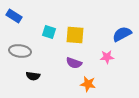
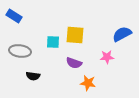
cyan square: moved 4 px right, 10 px down; rotated 16 degrees counterclockwise
orange star: moved 1 px up
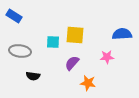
blue semicircle: rotated 24 degrees clockwise
purple semicircle: moved 2 px left; rotated 112 degrees clockwise
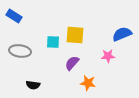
blue semicircle: rotated 18 degrees counterclockwise
pink star: moved 1 px right, 1 px up
black semicircle: moved 9 px down
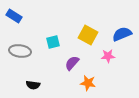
yellow square: moved 13 px right; rotated 24 degrees clockwise
cyan square: rotated 16 degrees counterclockwise
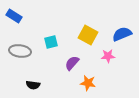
cyan square: moved 2 px left
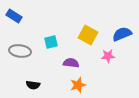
purple semicircle: moved 1 px left; rotated 56 degrees clockwise
orange star: moved 10 px left, 2 px down; rotated 28 degrees counterclockwise
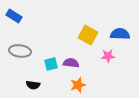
blue semicircle: moved 2 px left; rotated 24 degrees clockwise
cyan square: moved 22 px down
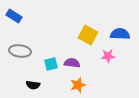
purple semicircle: moved 1 px right
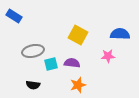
yellow square: moved 10 px left
gray ellipse: moved 13 px right; rotated 20 degrees counterclockwise
